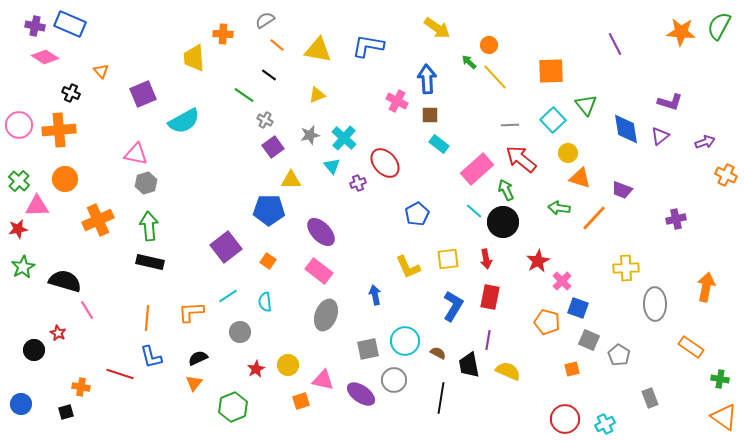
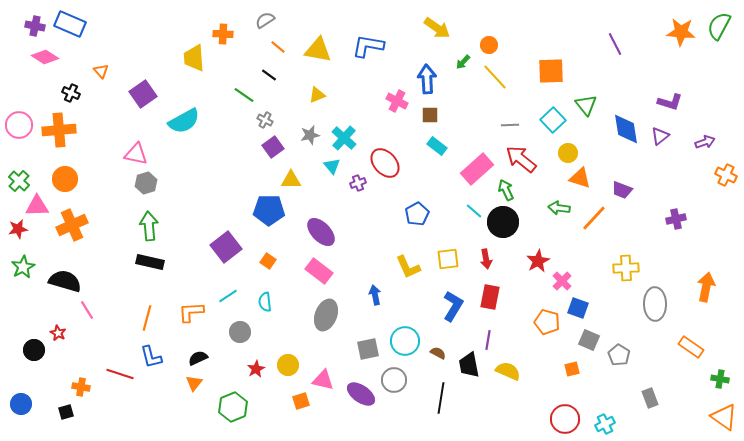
orange line at (277, 45): moved 1 px right, 2 px down
green arrow at (469, 62): moved 6 px left; rotated 91 degrees counterclockwise
purple square at (143, 94): rotated 12 degrees counterclockwise
cyan rectangle at (439, 144): moved 2 px left, 2 px down
orange cross at (98, 220): moved 26 px left, 5 px down
orange line at (147, 318): rotated 10 degrees clockwise
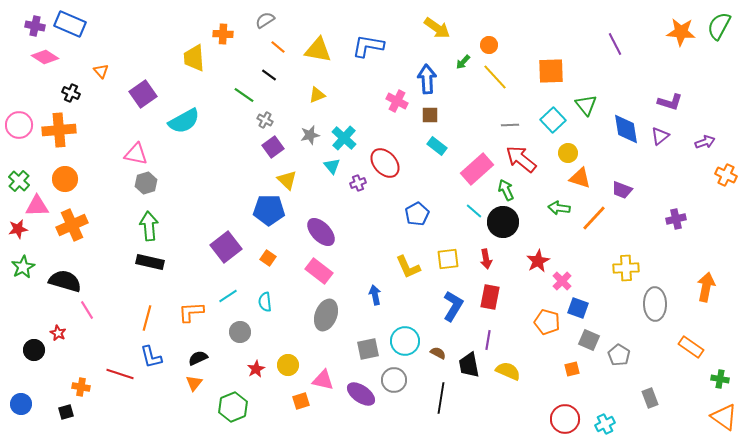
yellow triangle at (291, 180): moved 4 px left; rotated 45 degrees clockwise
orange square at (268, 261): moved 3 px up
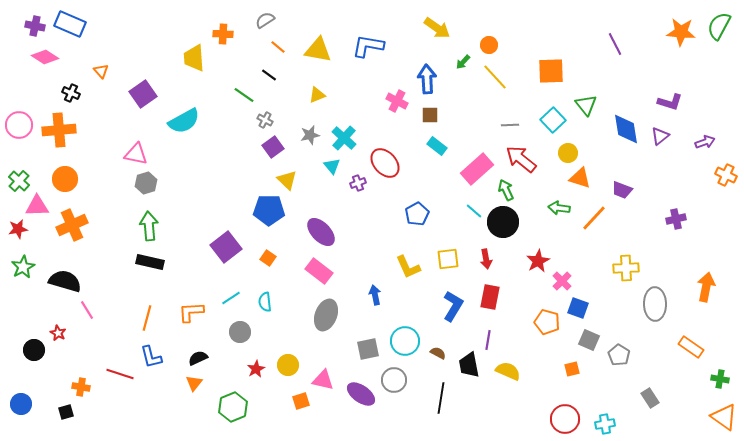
cyan line at (228, 296): moved 3 px right, 2 px down
gray rectangle at (650, 398): rotated 12 degrees counterclockwise
cyan cross at (605, 424): rotated 18 degrees clockwise
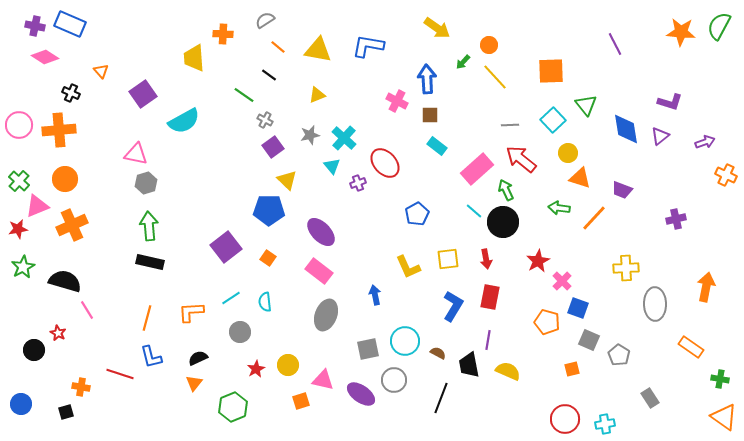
pink triangle at (37, 206): rotated 20 degrees counterclockwise
black line at (441, 398): rotated 12 degrees clockwise
